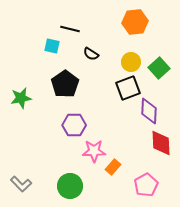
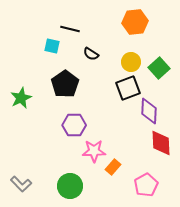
green star: rotated 15 degrees counterclockwise
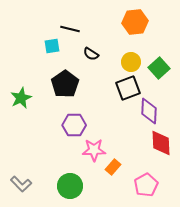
cyan square: rotated 21 degrees counterclockwise
pink star: moved 1 px up
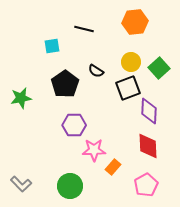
black line: moved 14 px right
black semicircle: moved 5 px right, 17 px down
green star: rotated 15 degrees clockwise
red diamond: moved 13 px left, 3 px down
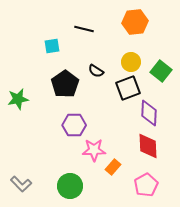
green square: moved 2 px right, 3 px down; rotated 10 degrees counterclockwise
green star: moved 3 px left, 1 px down
purple diamond: moved 2 px down
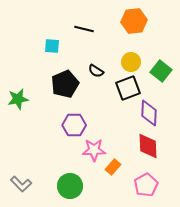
orange hexagon: moved 1 px left, 1 px up
cyan square: rotated 14 degrees clockwise
black pentagon: rotated 12 degrees clockwise
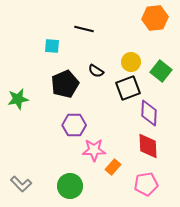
orange hexagon: moved 21 px right, 3 px up
pink pentagon: moved 1 px up; rotated 20 degrees clockwise
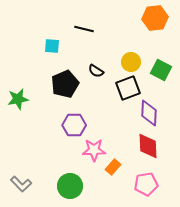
green square: moved 1 px up; rotated 10 degrees counterclockwise
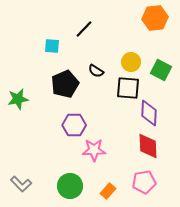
black line: rotated 60 degrees counterclockwise
black square: rotated 25 degrees clockwise
orange rectangle: moved 5 px left, 24 px down
pink pentagon: moved 2 px left, 2 px up
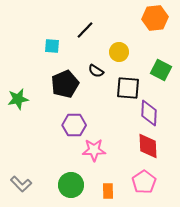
black line: moved 1 px right, 1 px down
yellow circle: moved 12 px left, 10 px up
pink pentagon: rotated 25 degrees counterclockwise
green circle: moved 1 px right, 1 px up
orange rectangle: rotated 42 degrees counterclockwise
